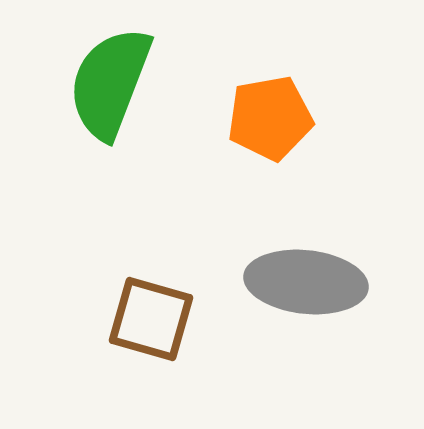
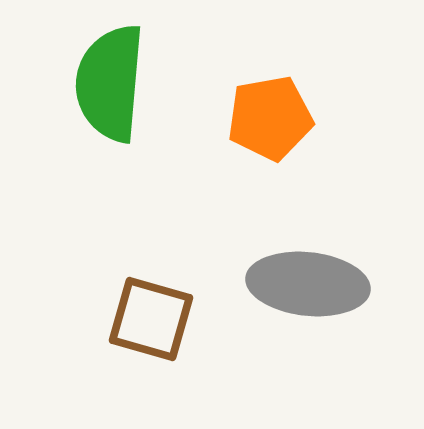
green semicircle: rotated 16 degrees counterclockwise
gray ellipse: moved 2 px right, 2 px down
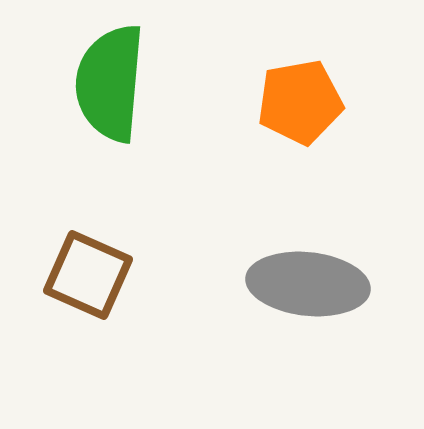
orange pentagon: moved 30 px right, 16 px up
brown square: moved 63 px left, 44 px up; rotated 8 degrees clockwise
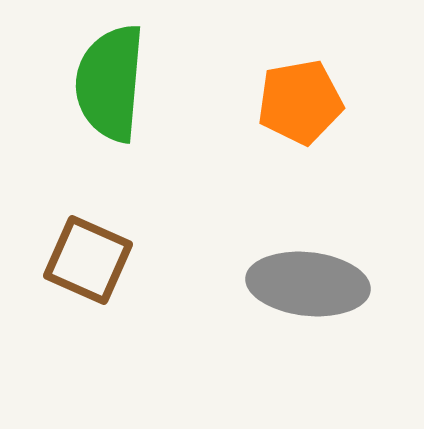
brown square: moved 15 px up
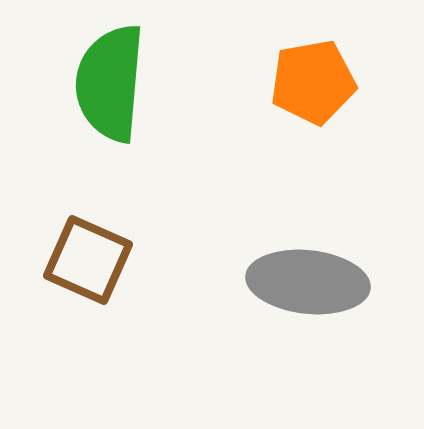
orange pentagon: moved 13 px right, 20 px up
gray ellipse: moved 2 px up
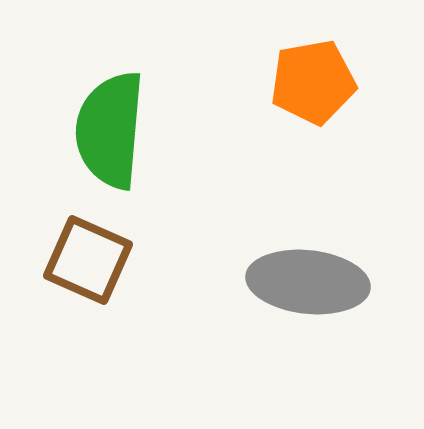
green semicircle: moved 47 px down
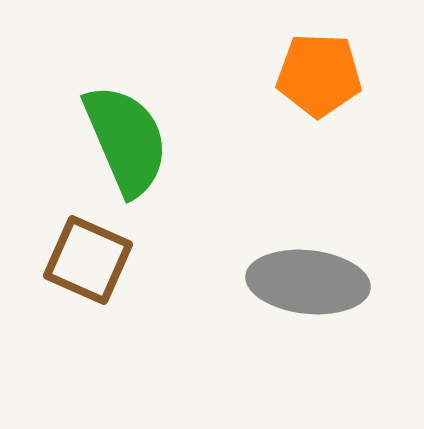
orange pentagon: moved 6 px right, 7 px up; rotated 12 degrees clockwise
green semicircle: moved 16 px right, 10 px down; rotated 152 degrees clockwise
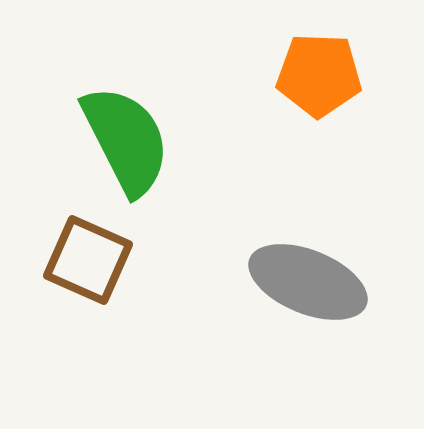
green semicircle: rotated 4 degrees counterclockwise
gray ellipse: rotated 16 degrees clockwise
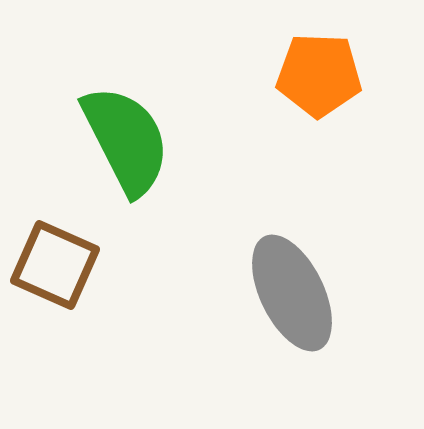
brown square: moved 33 px left, 5 px down
gray ellipse: moved 16 px left, 11 px down; rotated 42 degrees clockwise
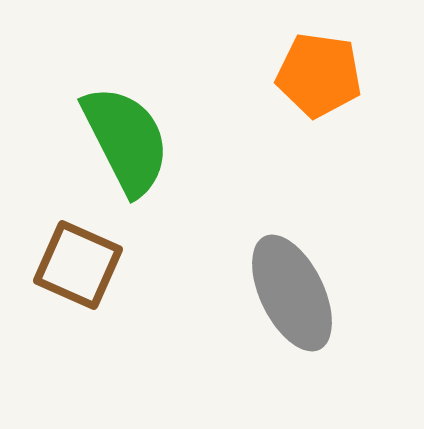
orange pentagon: rotated 6 degrees clockwise
brown square: moved 23 px right
